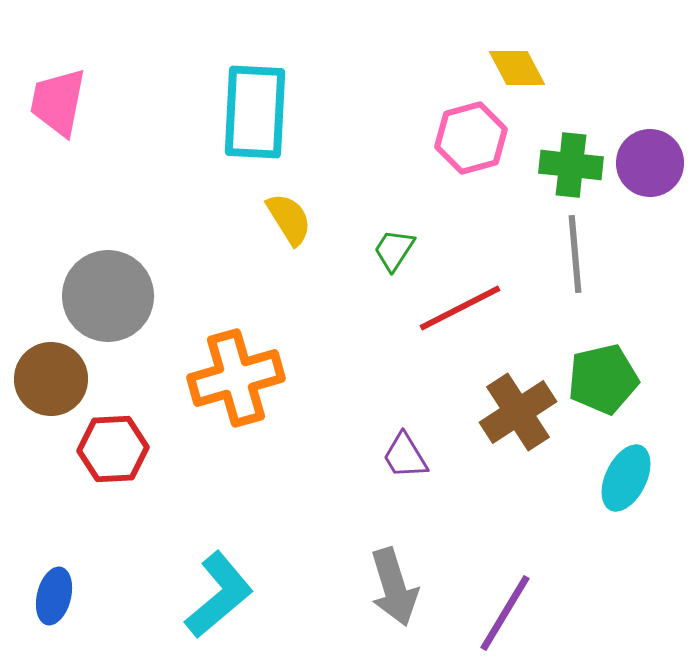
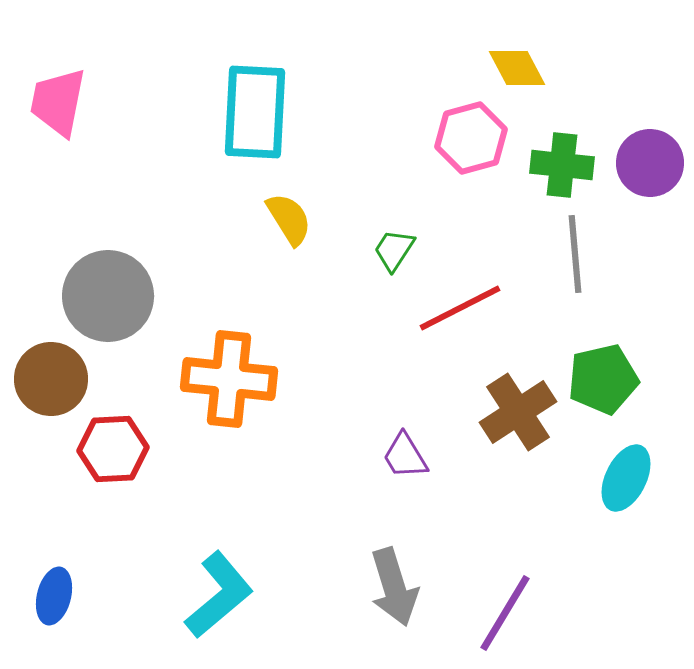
green cross: moved 9 px left
orange cross: moved 7 px left, 1 px down; rotated 22 degrees clockwise
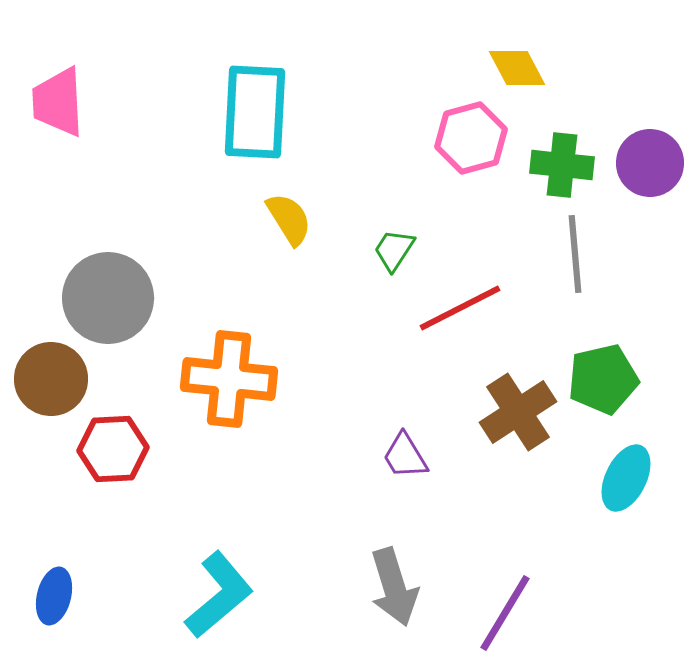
pink trapezoid: rotated 14 degrees counterclockwise
gray circle: moved 2 px down
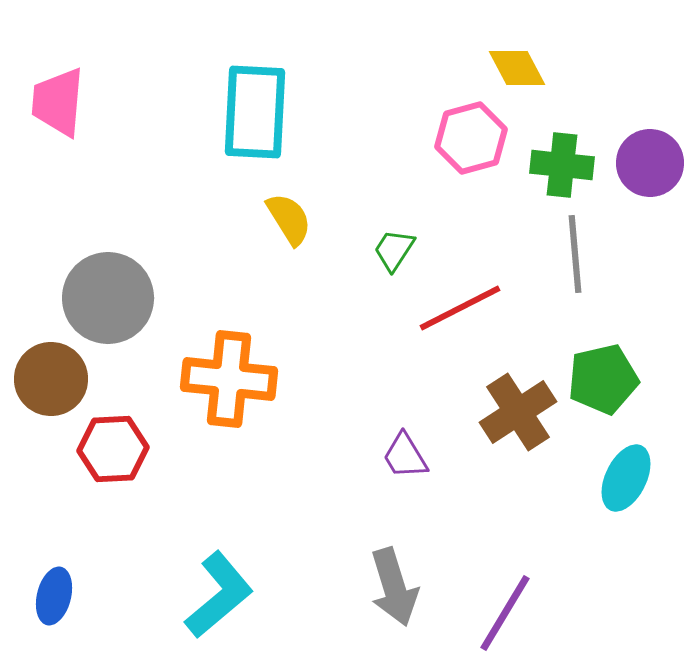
pink trapezoid: rotated 8 degrees clockwise
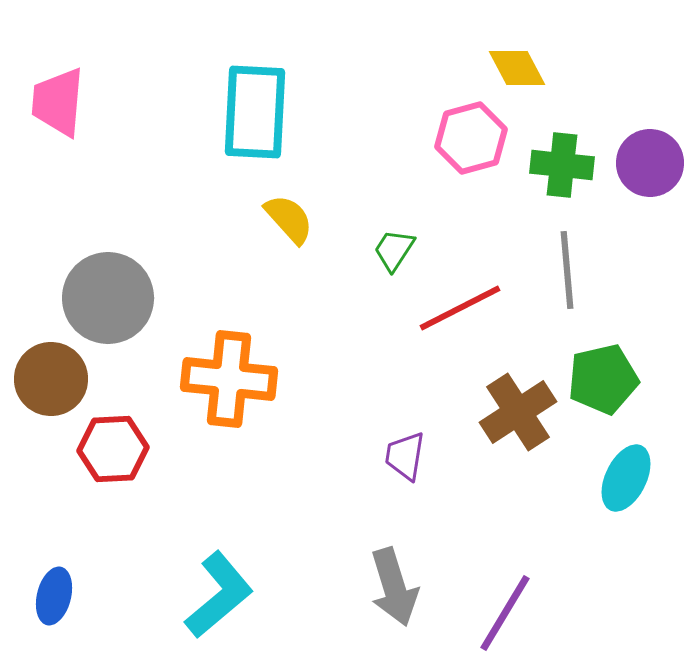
yellow semicircle: rotated 10 degrees counterclockwise
gray line: moved 8 px left, 16 px down
purple trapezoid: rotated 40 degrees clockwise
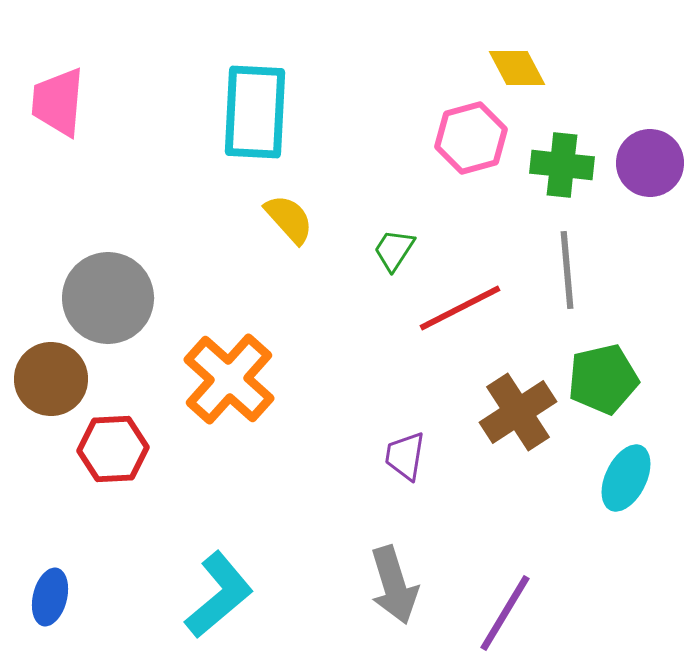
orange cross: rotated 36 degrees clockwise
gray arrow: moved 2 px up
blue ellipse: moved 4 px left, 1 px down
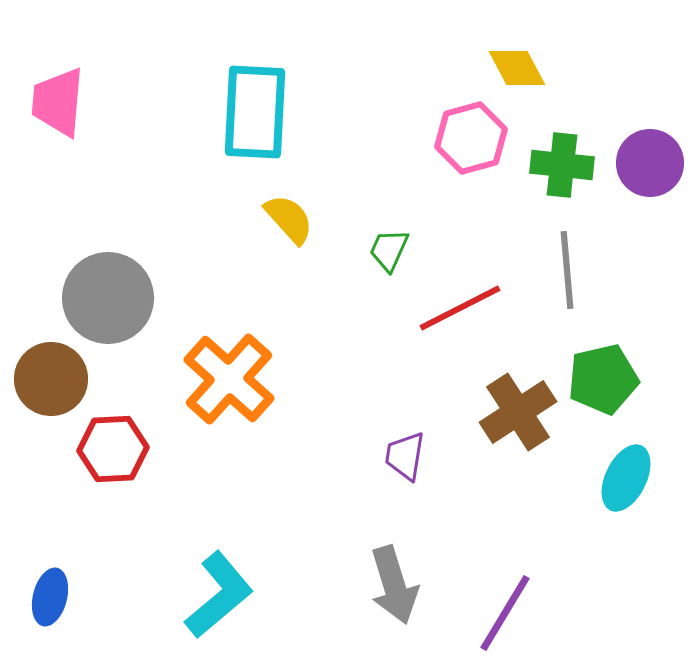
green trapezoid: moved 5 px left; rotated 9 degrees counterclockwise
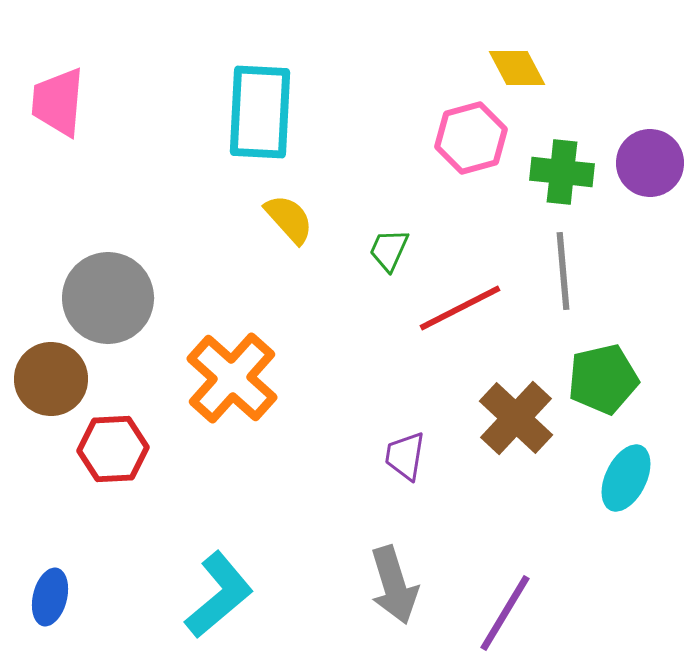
cyan rectangle: moved 5 px right
green cross: moved 7 px down
gray line: moved 4 px left, 1 px down
orange cross: moved 3 px right, 1 px up
brown cross: moved 2 px left, 6 px down; rotated 14 degrees counterclockwise
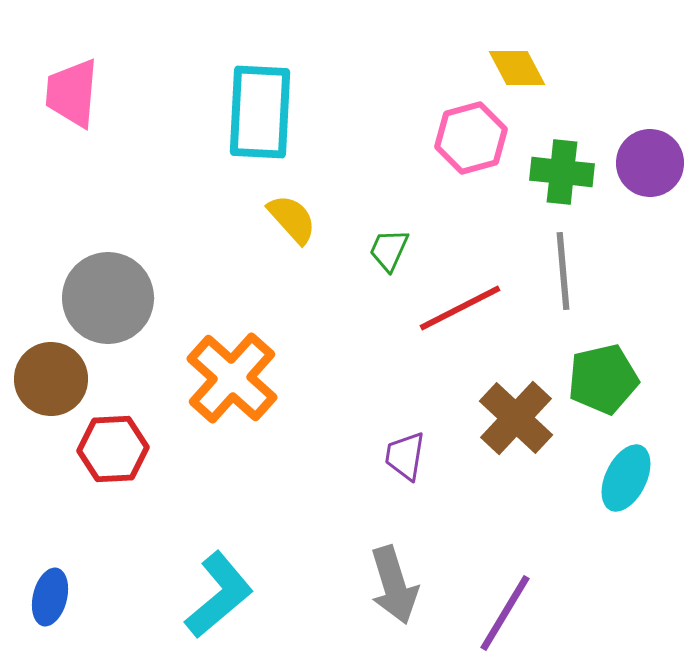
pink trapezoid: moved 14 px right, 9 px up
yellow semicircle: moved 3 px right
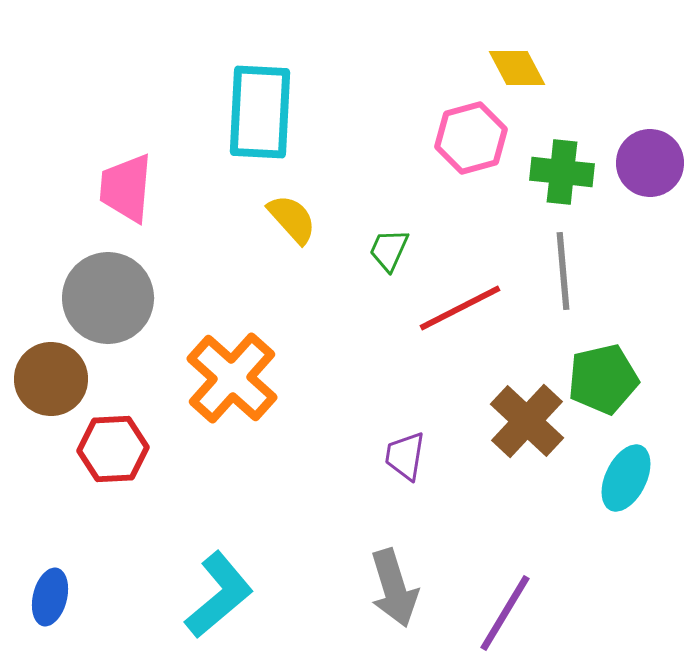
pink trapezoid: moved 54 px right, 95 px down
brown cross: moved 11 px right, 3 px down
gray arrow: moved 3 px down
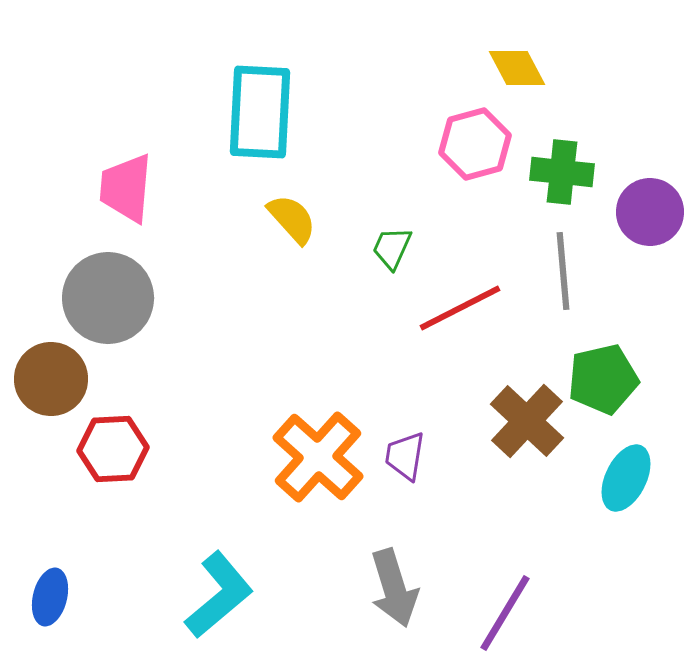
pink hexagon: moved 4 px right, 6 px down
purple circle: moved 49 px down
green trapezoid: moved 3 px right, 2 px up
orange cross: moved 86 px right, 79 px down
